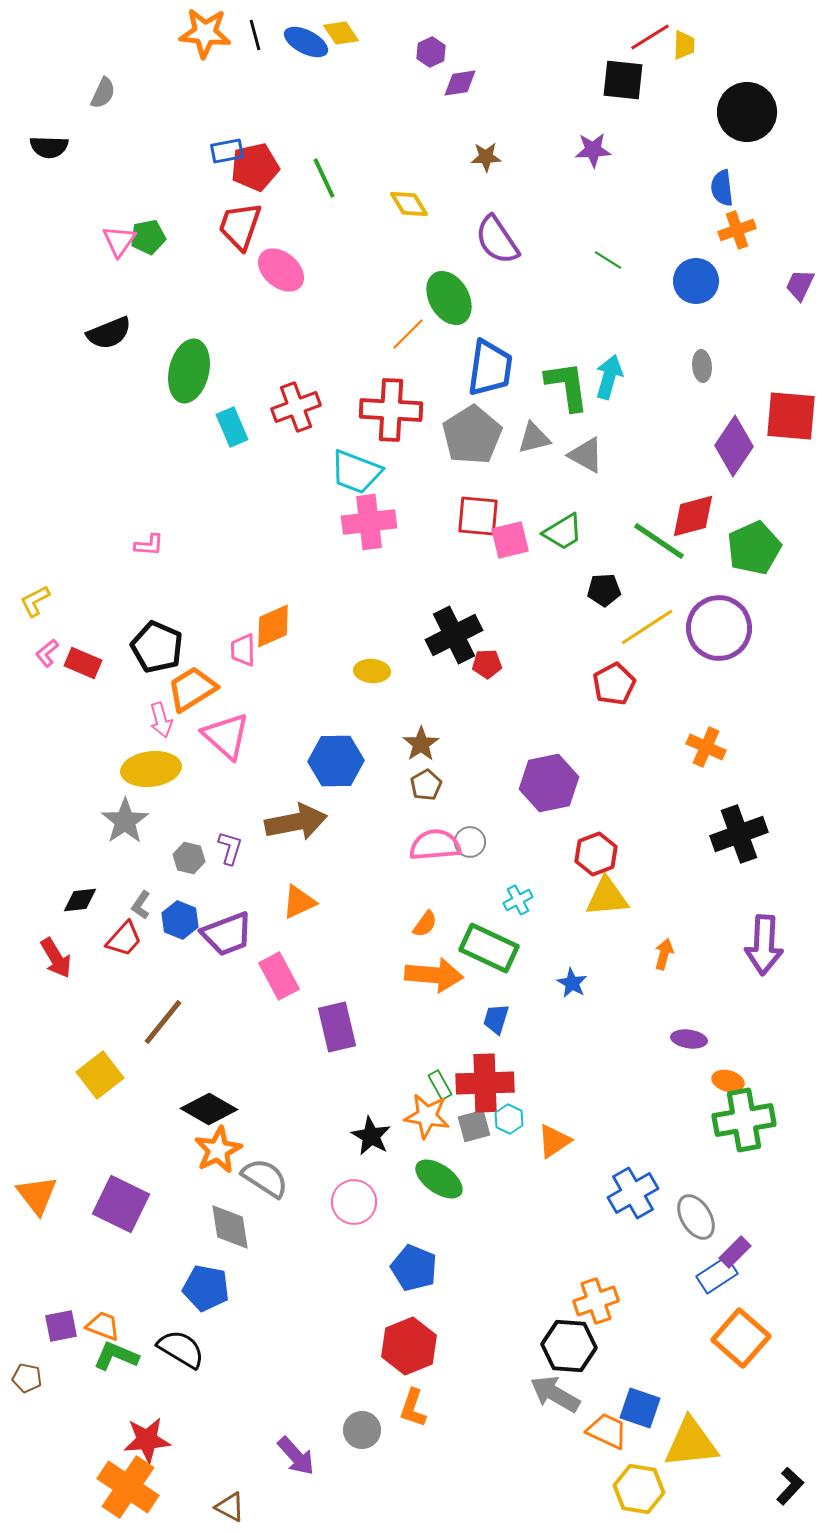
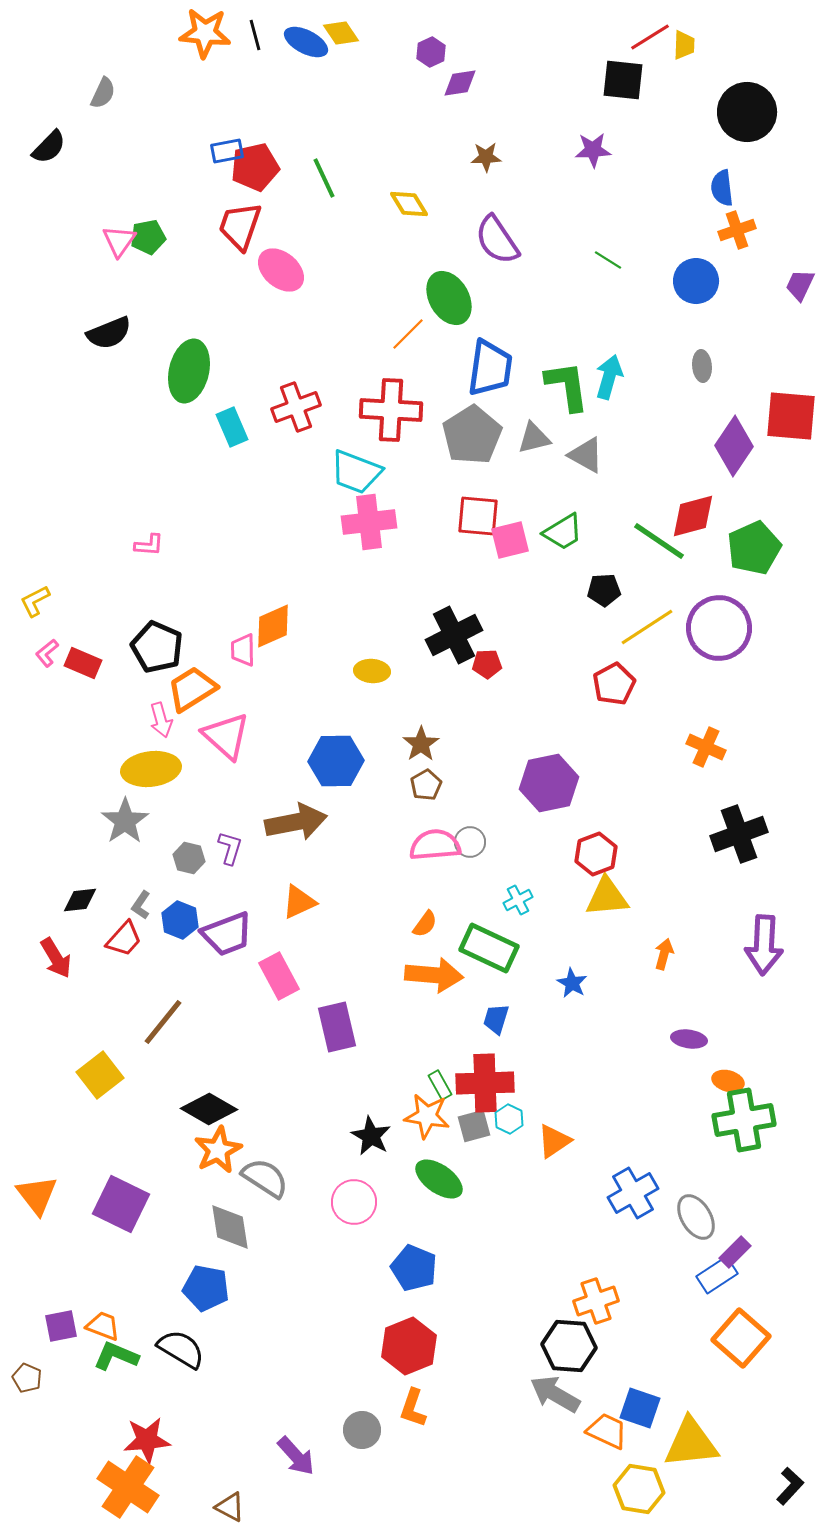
black semicircle at (49, 147): rotated 48 degrees counterclockwise
brown pentagon at (27, 1378): rotated 12 degrees clockwise
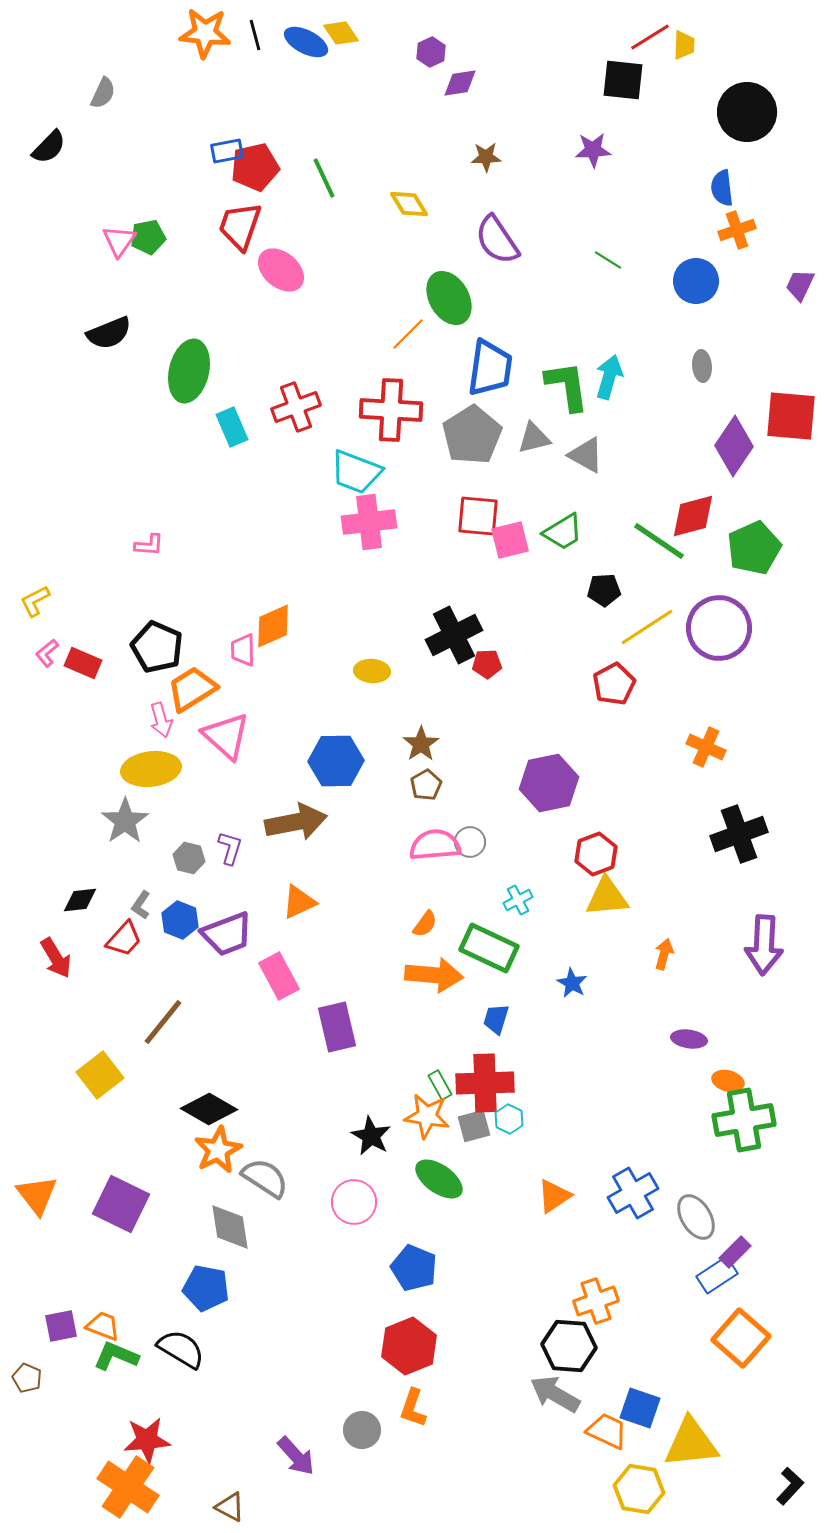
orange triangle at (554, 1141): moved 55 px down
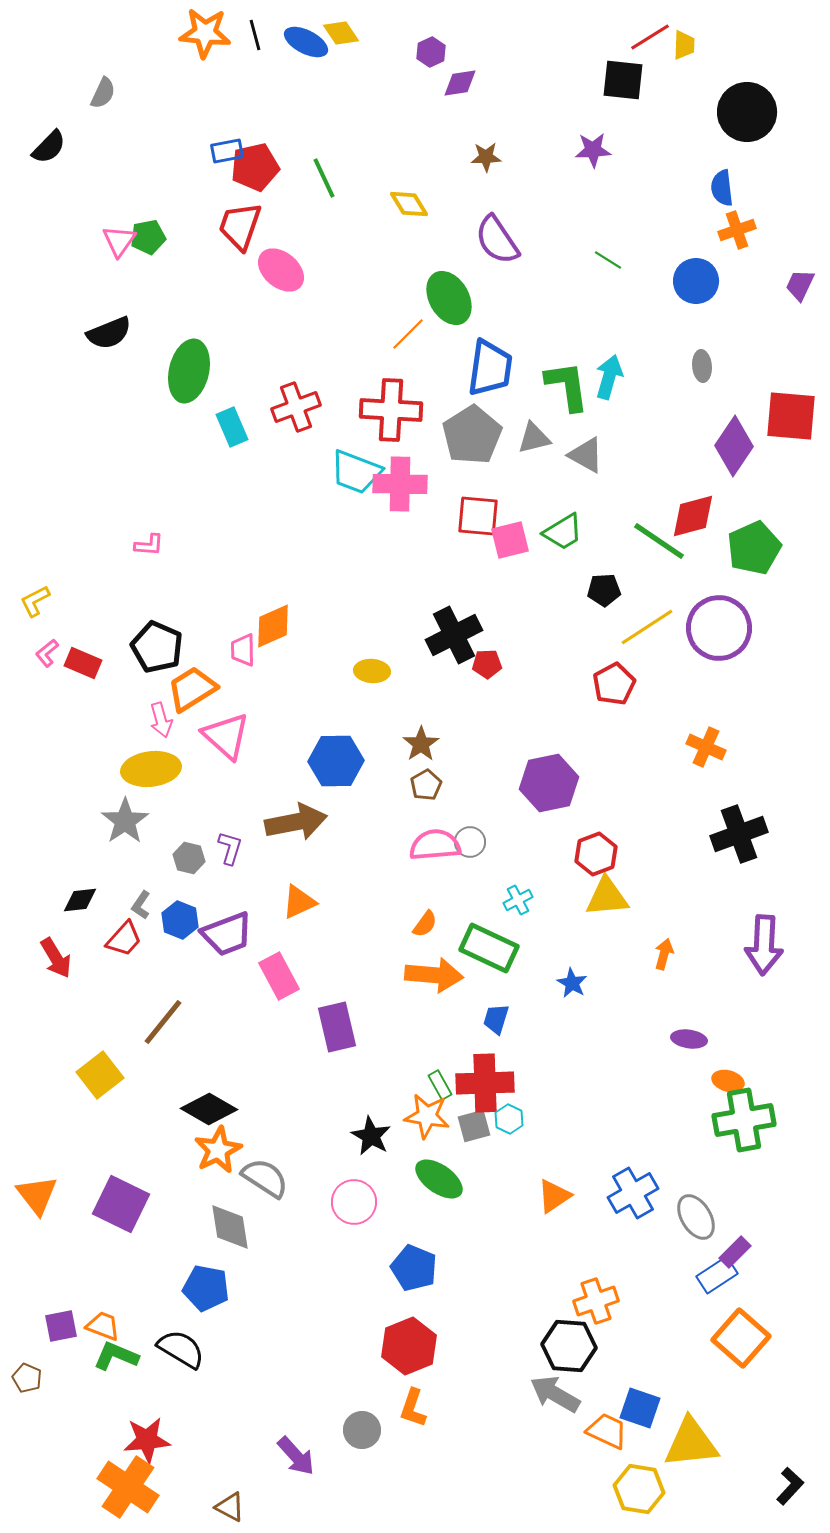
pink cross at (369, 522): moved 31 px right, 38 px up; rotated 8 degrees clockwise
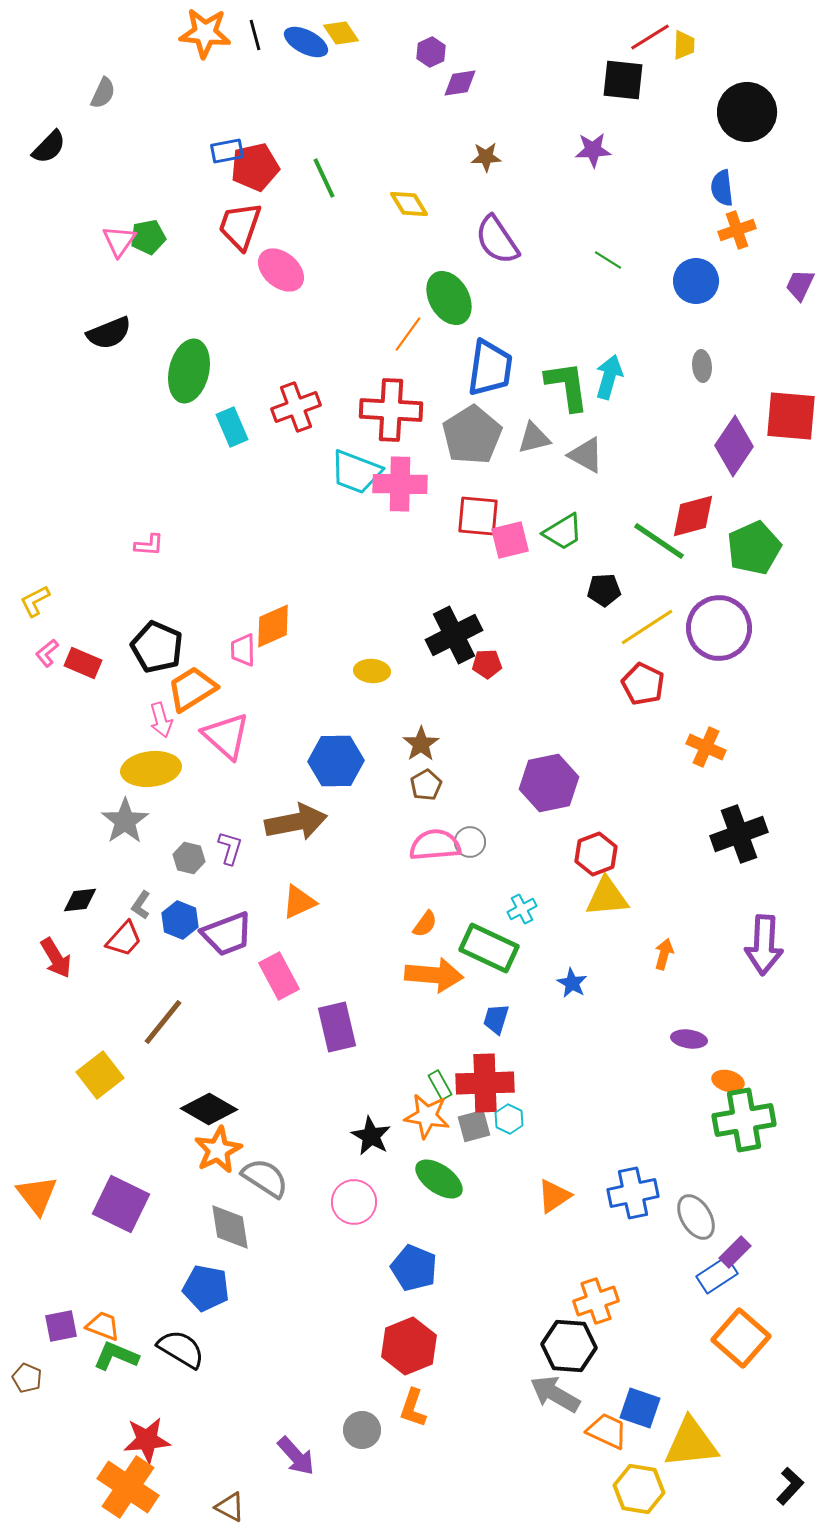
orange line at (408, 334): rotated 9 degrees counterclockwise
red pentagon at (614, 684): moved 29 px right; rotated 18 degrees counterclockwise
cyan cross at (518, 900): moved 4 px right, 9 px down
blue cross at (633, 1193): rotated 18 degrees clockwise
